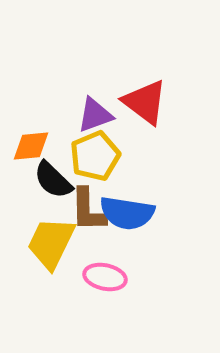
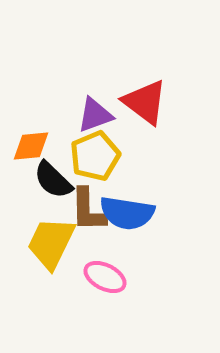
pink ellipse: rotated 15 degrees clockwise
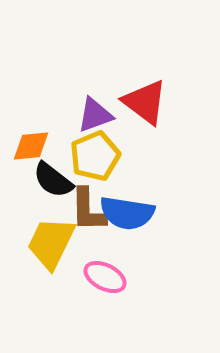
black semicircle: rotated 6 degrees counterclockwise
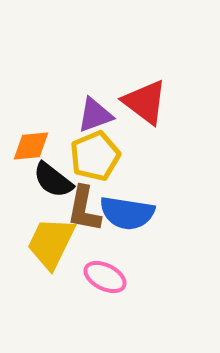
brown L-shape: moved 4 px left, 1 px up; rotated 12 degrees clockwise
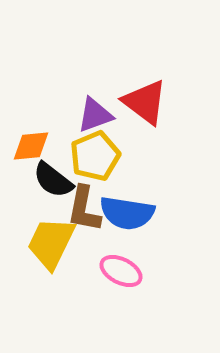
pink ellipse: moved 16 px right, 6 px up
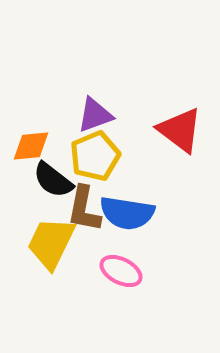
red triangle: moved 35 px right, 28 px down
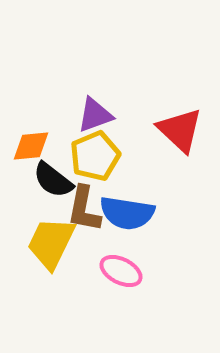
red triangle: rotated 6 degrees clockwise
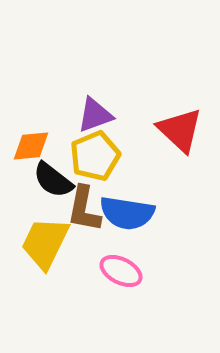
yellow trapezoid: moved 6 px left
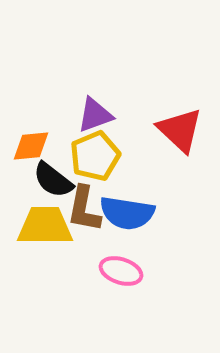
yellow trapezoid: moved 17 px up; rotated 64 degrees clockwise
pink ellipse: rotated 9 degrees counterclockwise
